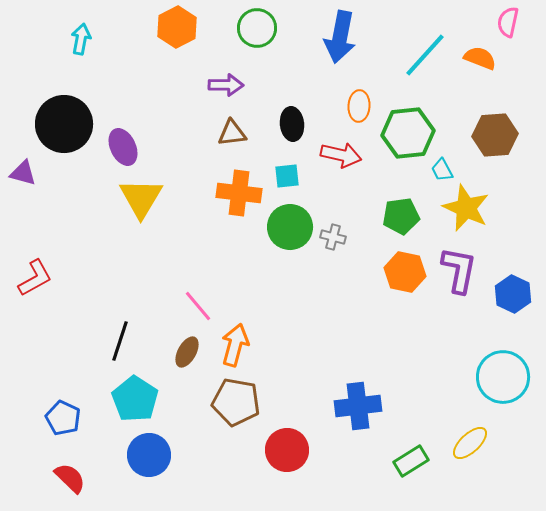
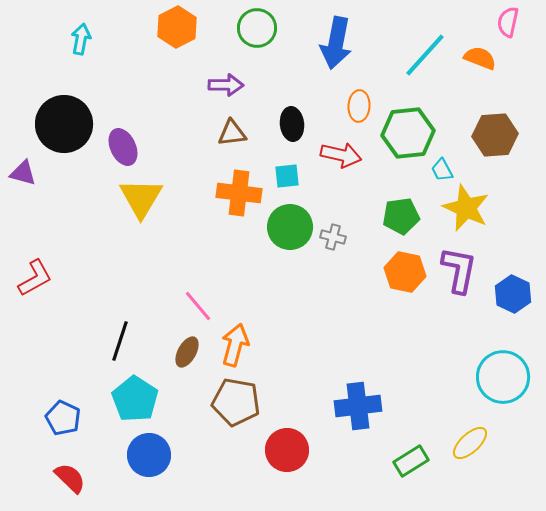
blue arrow at (340, 37): moved 4 px left, 6 px down
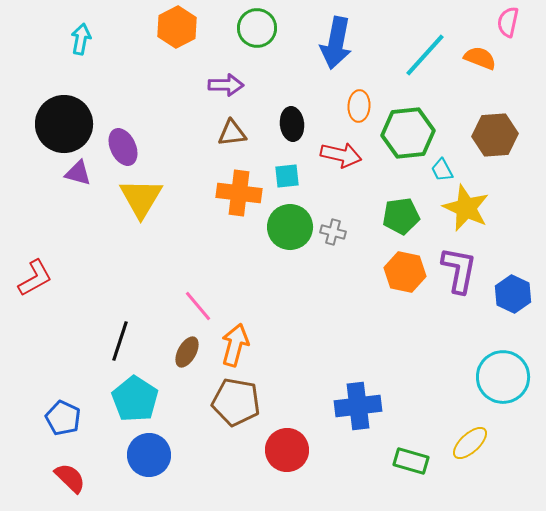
purple triangle at (23, 173): moved 55 px right
gray cross at (333, 237): moved 5 px up
green rectangle at (411, 461): rotated 48 degrees clockwise
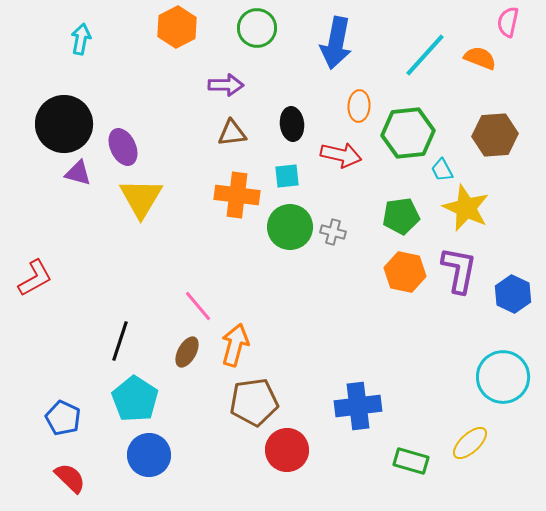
orange cross at (239, 193): moved 2 px left, 2 px down
brown pentagon at (236, 402): moved 18 px right; rotated 18 degrees counterclockwise
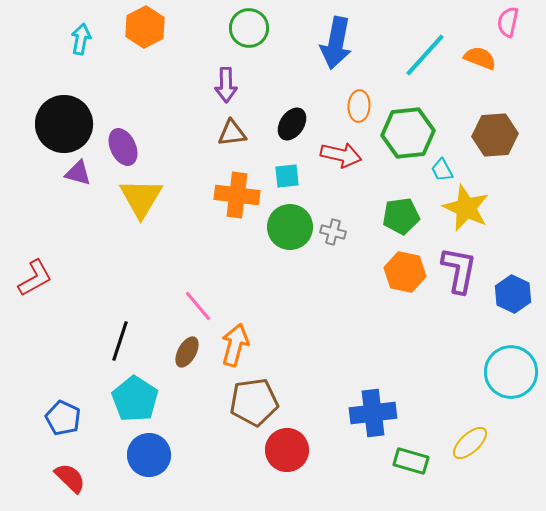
orange hexagon at (177, 27): moved 32 px left
green circle at (257, 28): moved 8 px left
purple arrow at (226, 85): rotated 88 degrees clockwise
black ellipse at (292, 124): rotated 40 degrees clockwise
cyan circle at (503, 377): moved 8 px right, 5 px up
blue cross at (358, 406): moved 15 px right, 7 px down
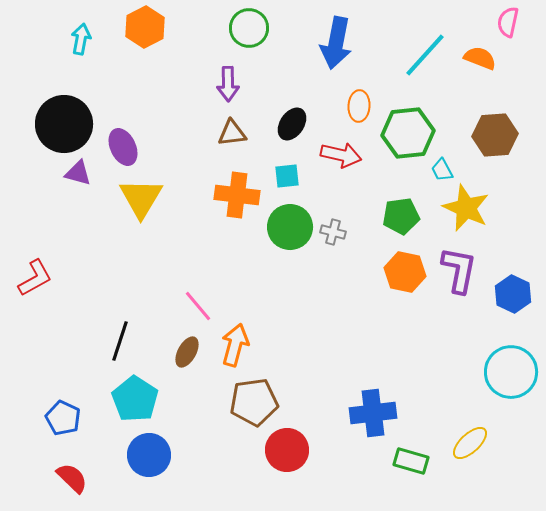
purple arrow at (226, 85): moved 2 px right, 1 px up
red semicircle at (70, 478): moved 2 px right
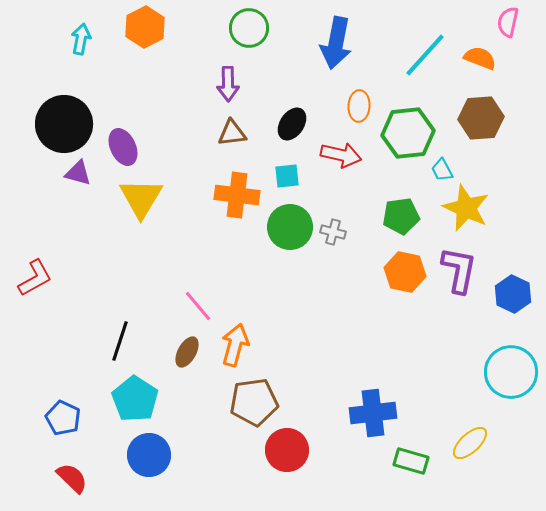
brown hexagon at (495, 135): moved 14 px left, 17 px up
